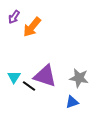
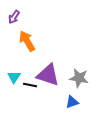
orange arrow: moved 5 px left, 14 px down; rotated 110 degrees clockwise
purple triangle: moved 3 px right, 1 px up
black line: moved 1 px right, 1 px up; rotated 24 degrees counterclockwise
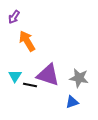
cyan triangle: moved 1 px right, 1 px up
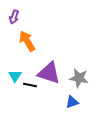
purple arrow: rotated 16 degrees counterclockwise
purple triangle: moved 1 px right, 2 px up
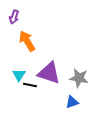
cyan triangle: moved 4 px right, 1 px up
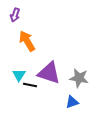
purple arrow: moved 1 px right, 2 px up
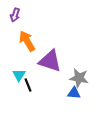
purple triangle: moved 1 px right, 12 px up
black line: moved 2 px left; rotated 56 degrees clockwise
blue triangle: moved 2 px right, 9 px up; rotated 24 degrees clockwise
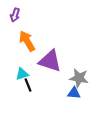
cyan triangle: moved 3 px right, 1 px up; rotated 40 degrees clockwise
